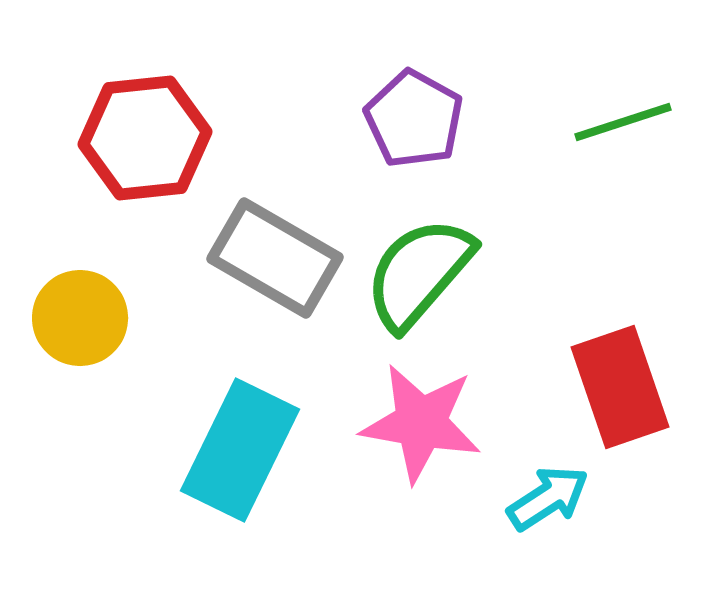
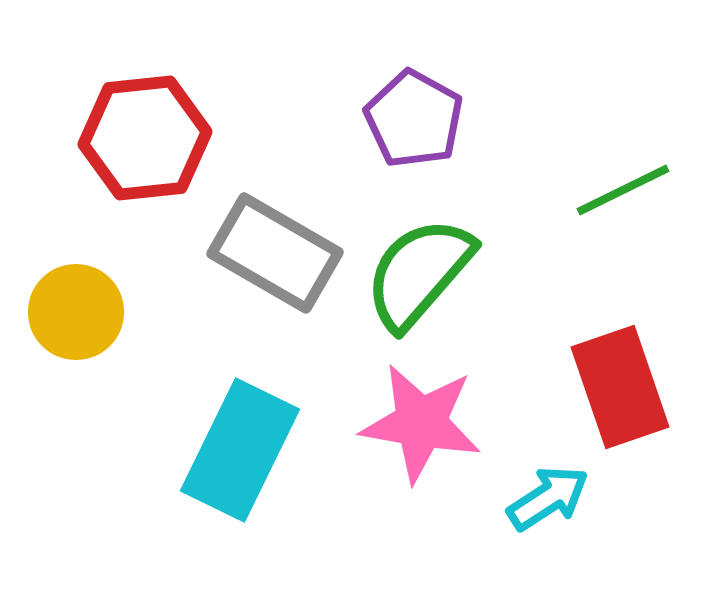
green line: moved 68 px down; rotated 8 degrees counterclockwise
gray rectangle: moved 5 px up
yellow circle: moved 4 px left, 6 px up
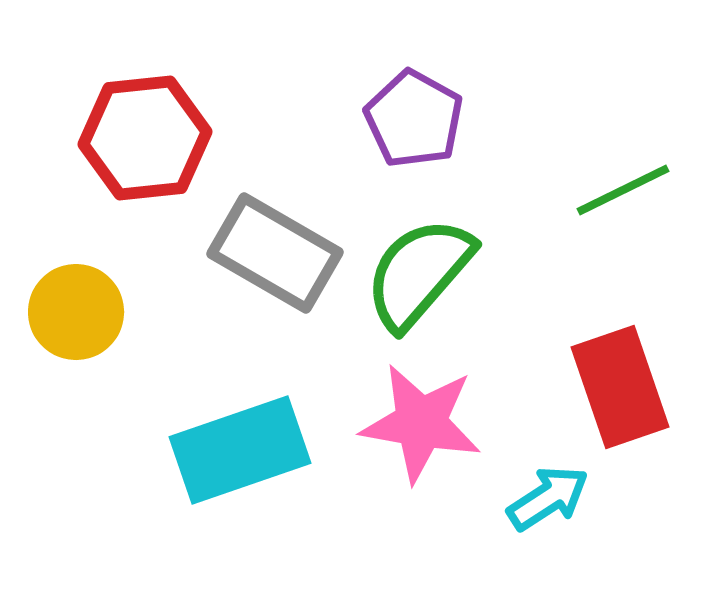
cyan rectangle: rotated 45 degrees clockwise
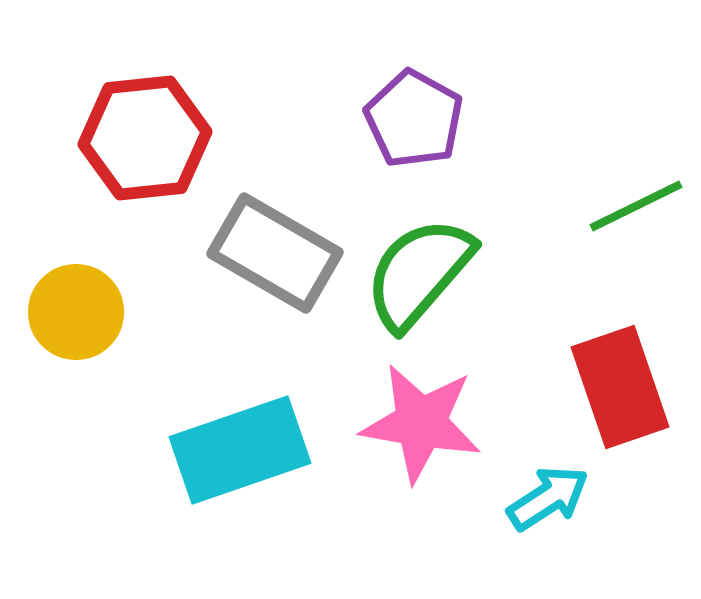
green line: moved 13 px right, 16 px down
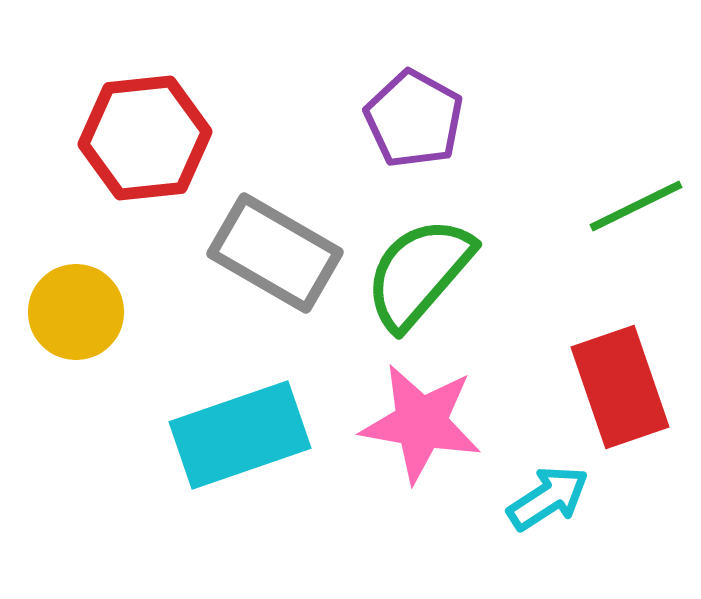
cyan rectangle: moved 15 px up
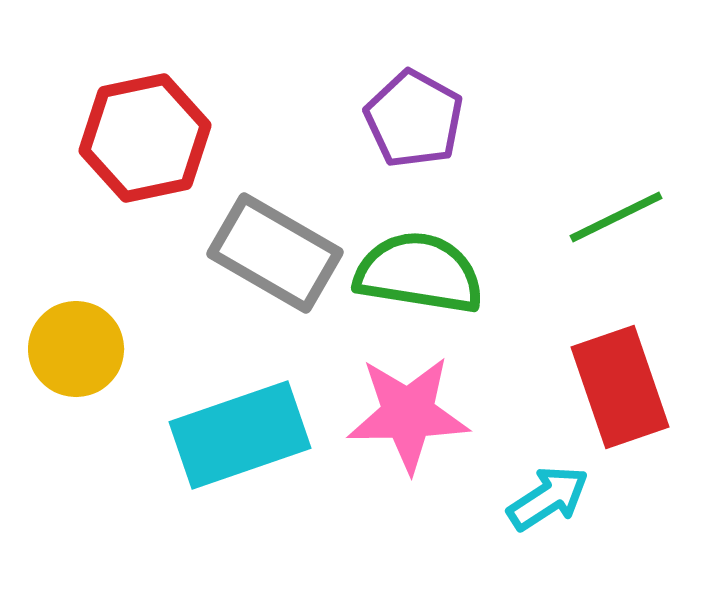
red hexagon: rotated 6 degrees counterclockwise
green line: moved 20 px left, 11 px down
green semicircle: rotated 58 degrees clockwise
yellow circle: moved 37 px down
pink star: moved 13 px left, 9 px up; rotated 11 degrees counterclockwise
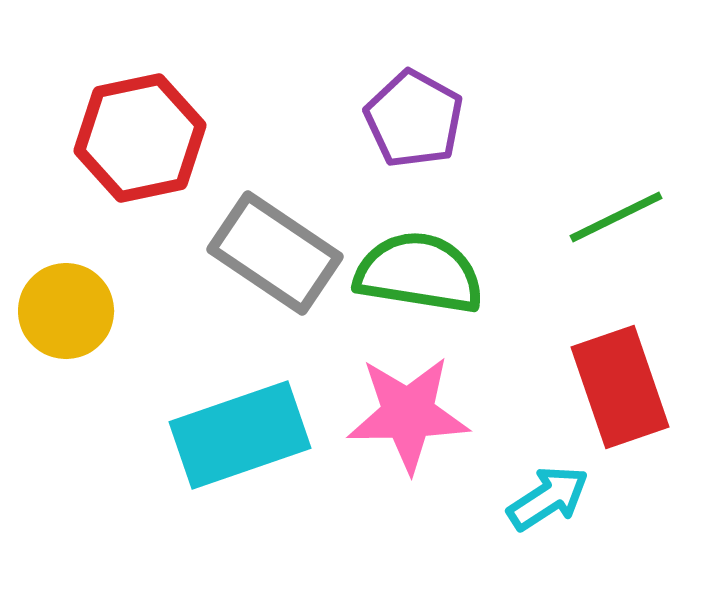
red hexagon: moved 5 px left
gray rectangle: rotated 4 degrees clockwise
yellow circle: moved 10 px left, 38 px up
